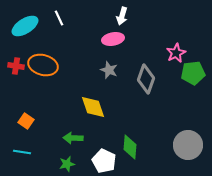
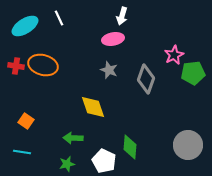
pink star: moved 2 px left, 2 px down
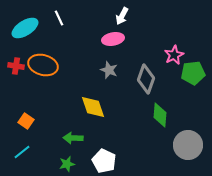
white arrow: rotated 12 degrees clockwise
cyan ellipse: moved 2 px down
green diamond: moved 30 px right, 32 px up
cyan line: rotated 48 degrees counterclockwise
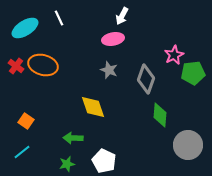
red cross: rotated 28 degrees clockwise
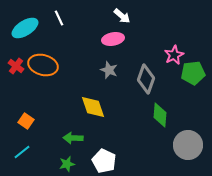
white arrow: rotated 78 degrees counterclockwise
